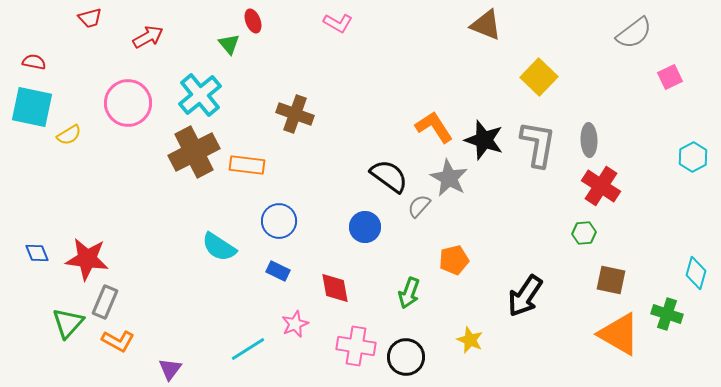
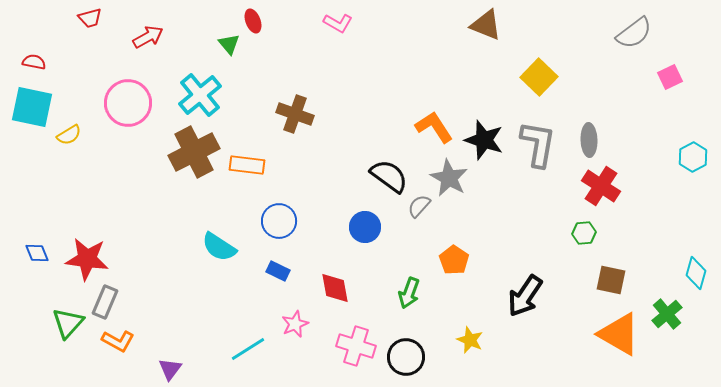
orange pentagon at (454, 260): rotated 24 degrees counterclockwise
green cross at (667, 314): rotated 32 degrees clockwise
pink cross at (356, 346): rotated 9 degrees clockwise
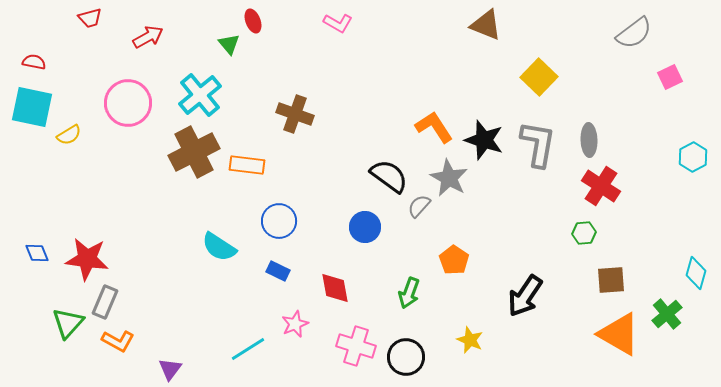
brown square at (611, 280): rotated 16 degrees counterclockwise
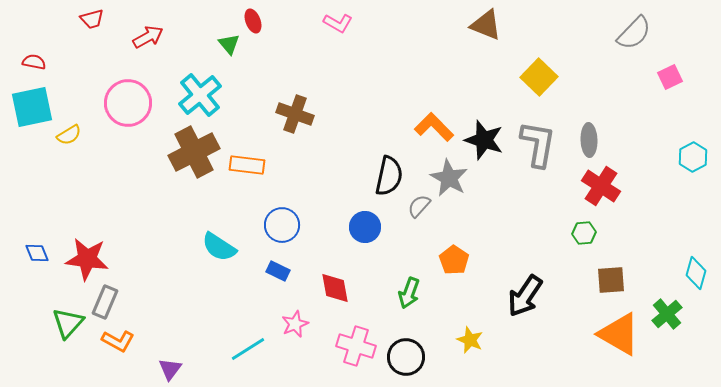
red trapezoid at (90, 18): moved 2 px right, 1 px down
gray semicircle at (634, 33): rotated 9 degrees counterclockwise
cyan square at (32, 107): rotated 24 degrees counterclockwise
orange L-shape at (434, 127): rotated 12 degrees counterclockwise
black semicircle at (389, 176): rotated 66 degrees clockwise
blue circle at (279, 221): moved 3 px right, 4 px down
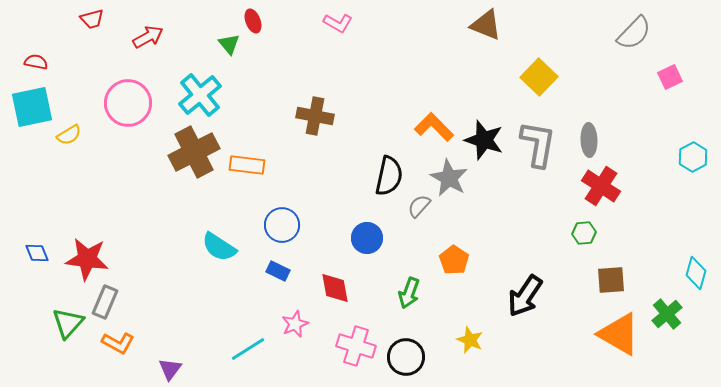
red semicircle at (34, 62): moved 2 px right
brown cross at (295, 114): moved 20 px right, 2 px down; rotated 9 degrees counterclockwise
blue circle at (365, 227): moved 2 px right, 11 px down
orange L-shape at (118, 341): moved 2 px down
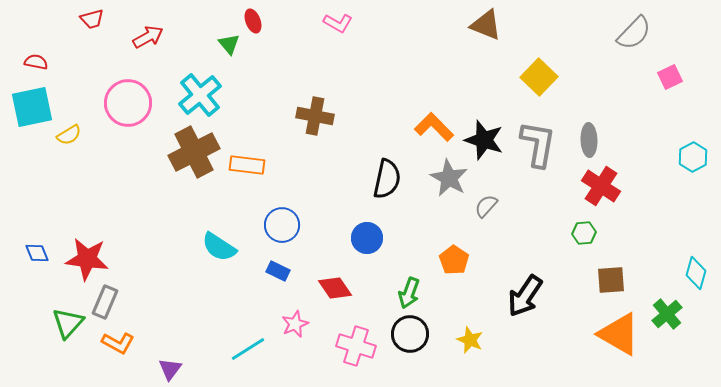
black semicircle at (389, 176): moved 2 px left, 3 px down
gray semicircle at (419, 206): moved 67 px right
red diamond at (335, 288): rotated 24 degrees counterclockwise
black circle at (406, 357): moved 4 px right, 23 px up
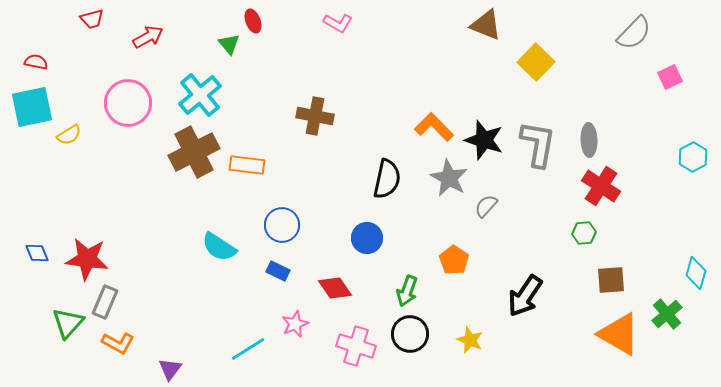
yellow square at (539, 77): moved 3 px left, 15 px up
green arrow at (409, 293): moved 2 px left, 2 px up
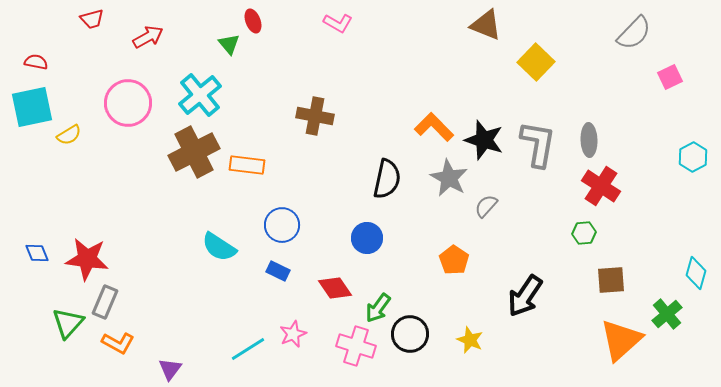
green arrow at (407, 291): moved 29 px left, 17 px down; rotated 16 degrees clockwise
pink star at (295, 324): moved 2 px left, 10 px down
orange triangle at (619, 334): moved 2 px right, 6 px down; rotated 48 degrees clockwise
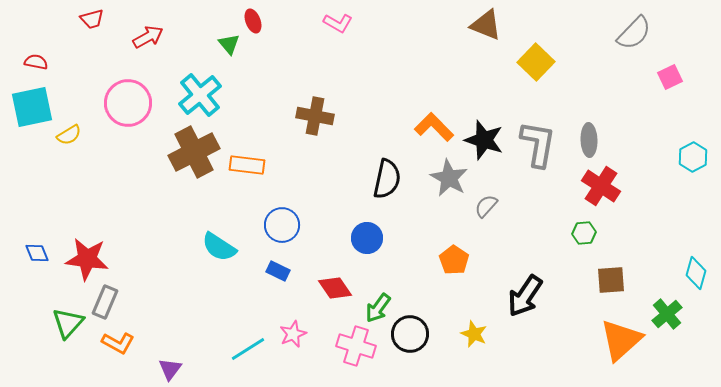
yellow star at (470, 340): moved 4 px right, 6 px up
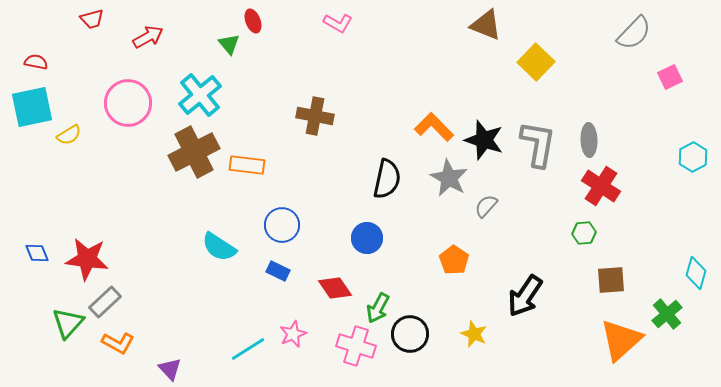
gray rectangle at (105, 302): rotated 24 degrees clockwise
green arrow at (378, 308): rotated 8 degrees counterclockwise
purple triangle at (170, 369): rotated 20 degrees counterclockwise
